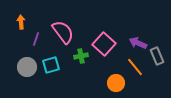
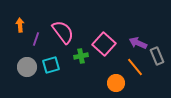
orange arrow: moved 1 px left, 3 px down
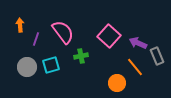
pink square: moved 5 px right, 8 px up
orange circle: moved 1 px right
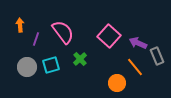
green cross: moved 1 px left, 3 px down; rotated 32 degrees counterclockwise
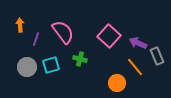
green cross: rotated 32 degrees counterclockwise
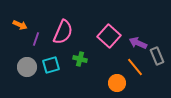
orange arrow: rotated 120 degrees clockwise
pink semicircle: rotated 60 degrees clockwise
